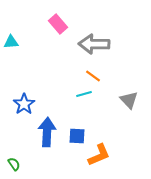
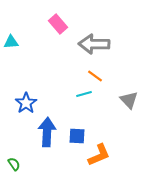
orange line: moved 2 px right
blue star: moved 2 px right, 1 px up
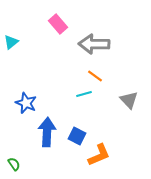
cyan triangle: rotated 35 degrees counterclockwise
blue star: rotated 15 degrees counterclockwise
blue square: rotated 24 degrees clockwise
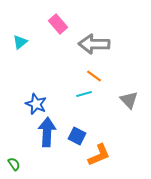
cyan triangle: moved 9 px right
orange line: moved 1 px left
blue star: moved 10 px right, 1 px down
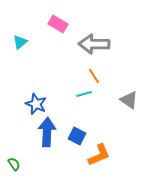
pink rectangle: rotated 18 degrees counterclockwise
orange line: rotated 21 degrees clockwise
gray triangle: rotated 12 degrees counterclockwise
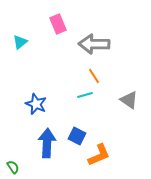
pink rectangle: rotated 36 degrees clockwise
cyan line: moved 1 px right, 1 px down
blue arrow: moved 11 px down
green semicircle: moved 1 px left, 3 px down
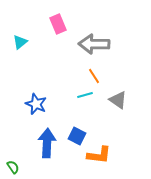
gray triangle: moved 11 px left
orange L-shape: rotated 30 degrees clockwise
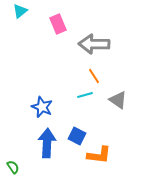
cyan triangle: moved 31 px up
blue star: moved 6 px right, 3 px down
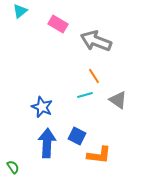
pink rectangle: rotated 36 degrees counterclockwise
gray arrow: moved 2 px right, 3 px up; rotated 20 degrees clockwise
